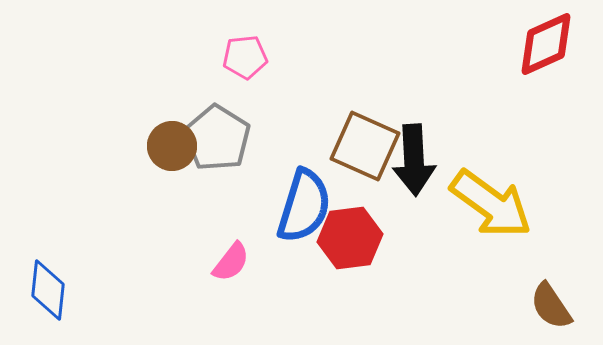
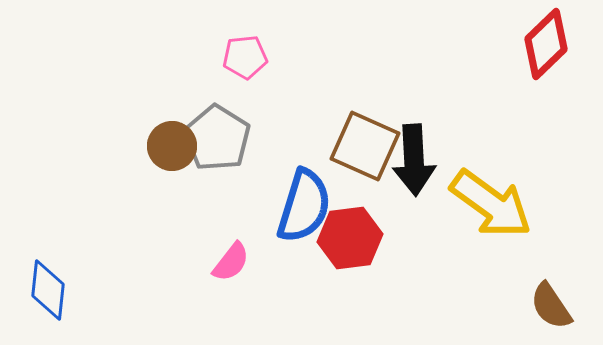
red diamond: rotated 20 degrees counterclockwise
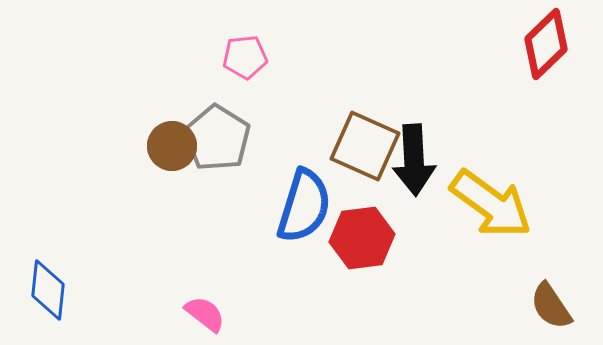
red hexagon: moved 12 px right
pink semicircle: moved 26 px left, 52 px down; rotated 90 degrees counterclockwise
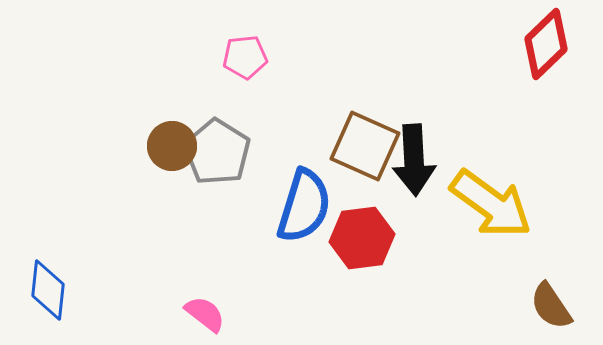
gray pentagon: moved 14 px down
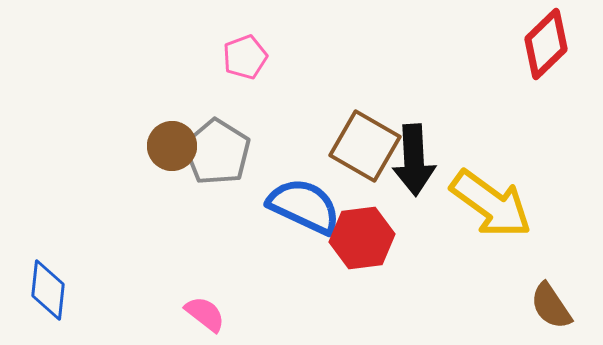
pink pentagon: rotated 15 degrees counterclockwise
brown square: rotated 6 degrees clockwise
blue semicircle: rotated 82 degrees counterclockwise
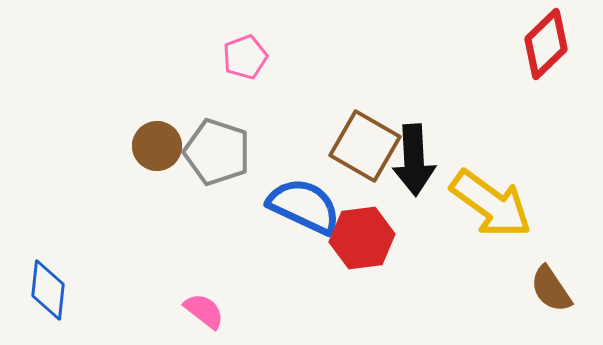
brown circle: moved 15 px left
gray pentagon: rotated 14 degrees counterclockwise
brown semicircle: moved 17 px up
pink semicircle: moved 1 px left, 3 px up
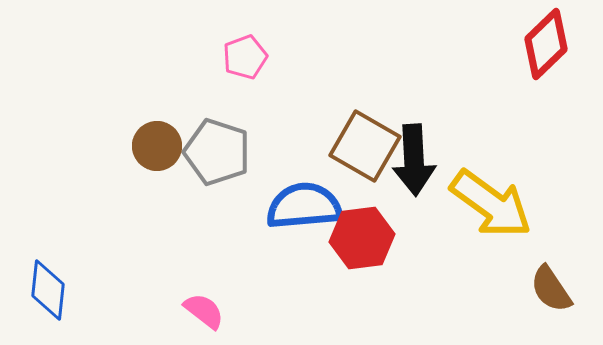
blue semicircle: rotated 30 degrees counterclockwise
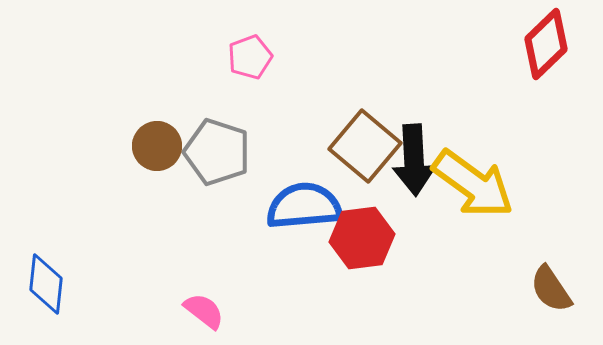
pink pentagon: moved 5 px right
brown square: rotated 10 degrees clockwise
yellow arrow: moved 18 px left, 20 px up
blue diamond: moved 2 px left, 6 px up
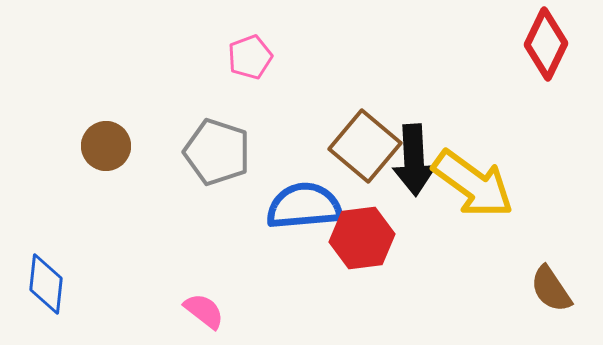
red diamond: rotated 20 degrees counterclockwise
brown circle: moved 51 px left
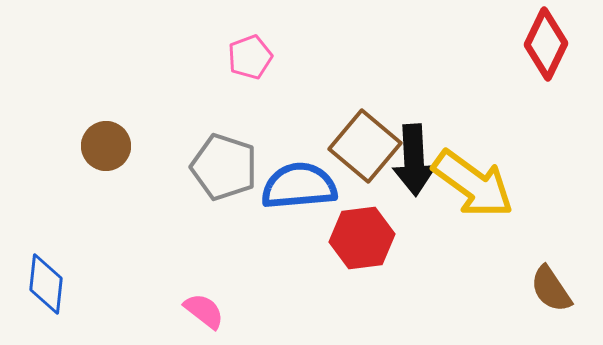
gray pentagon: moved 7 px right, 15 px down
blue semicircle: moved 5 px left, 20 px up
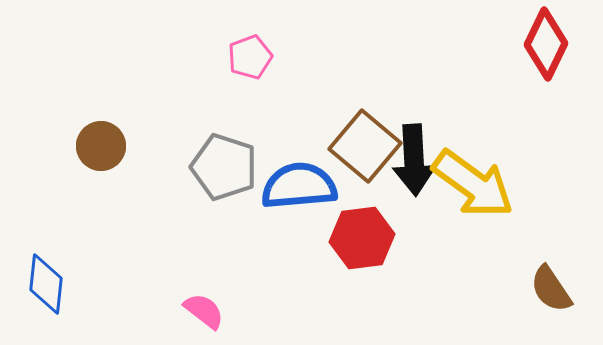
brown circle: moved 5 px left
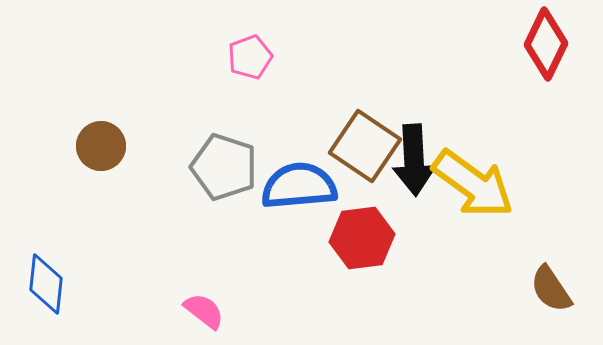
brown square: rotated 6 degrees counterclockwise
